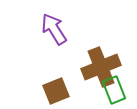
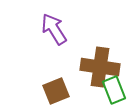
brown cross: moved 1 px left; rotated 30 degrees clockwise
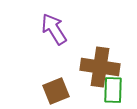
green rectangle: moved 1 px left; rotated 24 degrees clockwise
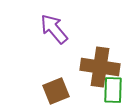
purple arrow: rotated 8 degrees counterclockwise
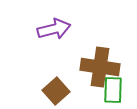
purple arrow: rotated 116 degrees clockwise
brown square: rotated 20 degrees counterclockwise
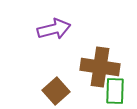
green rectangle: moved 2 px right, 1 px down
